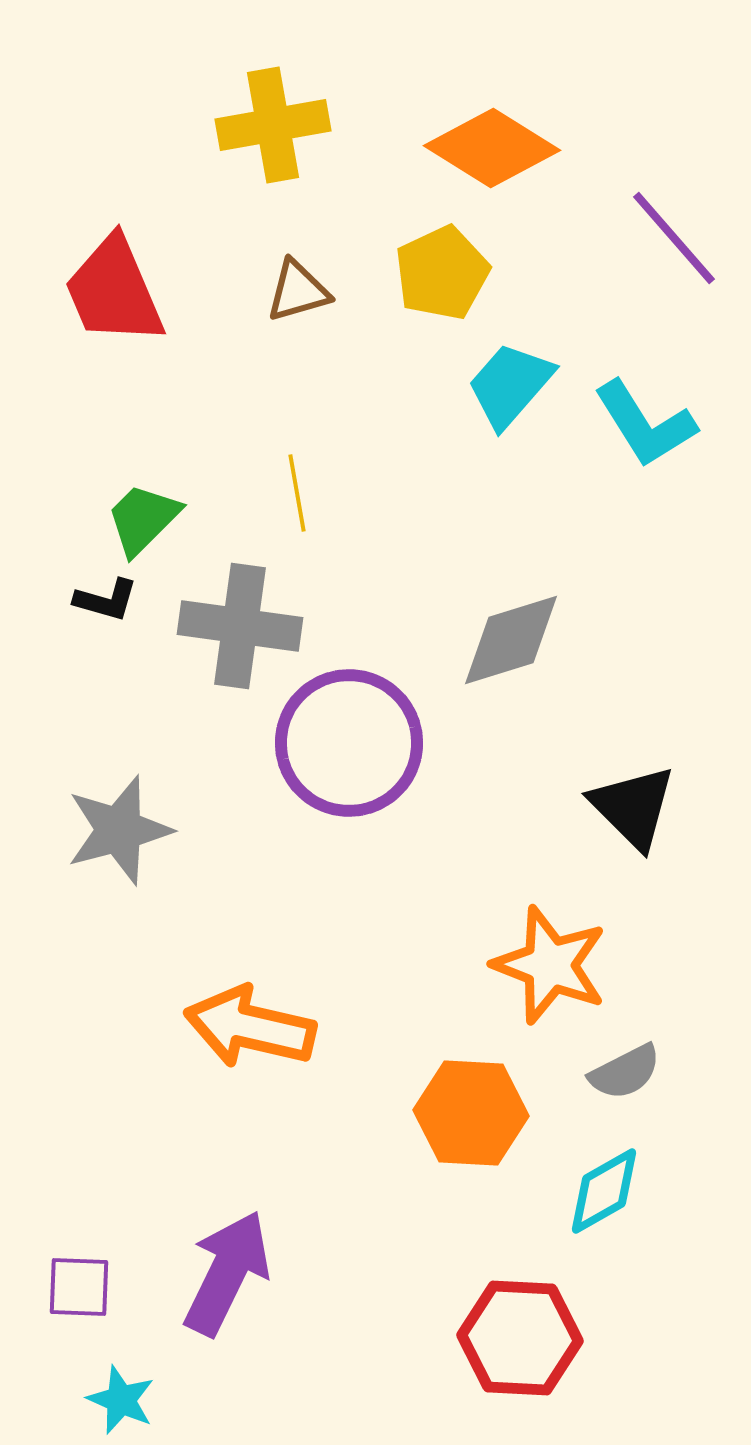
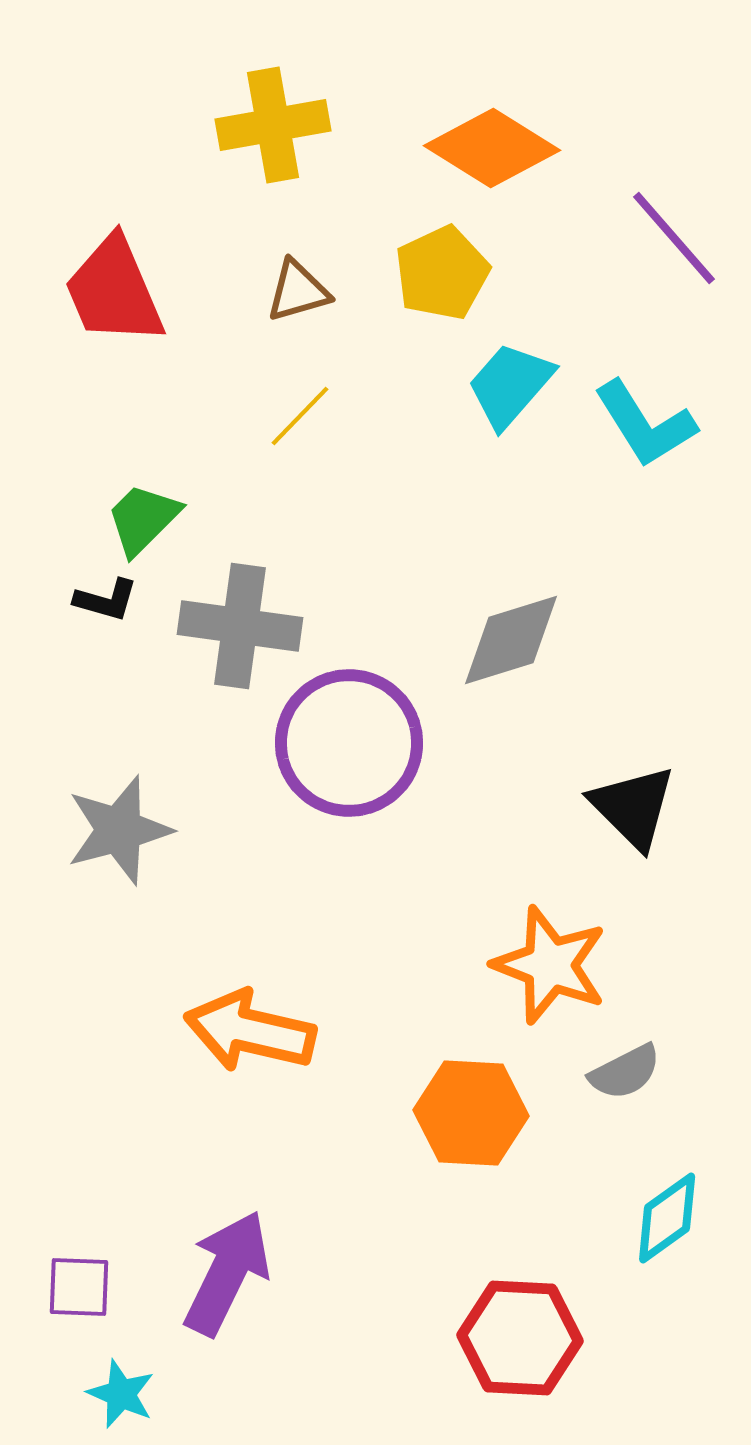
yellow line: moved 3 px right, 77 px up; rotated 54 degrees clockwise
orange arrow: moved 4 px down
cyan diamond: moved 63 px right, 27 px down; rotated 6 degrees counterclockwise
cyan star: moved 6 px up
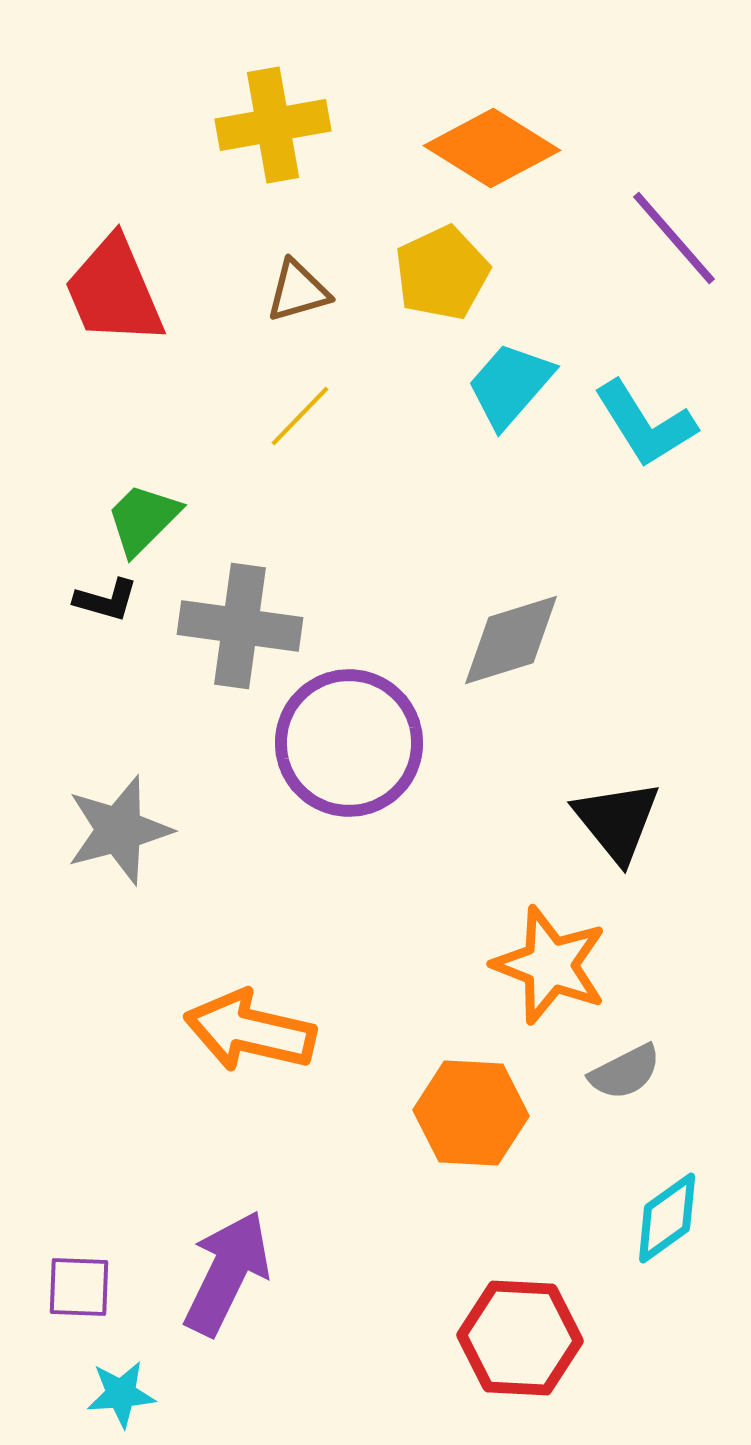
black triangle: moved 16 px left, 14 px down; rotated 6 degrees clockwise
cyan star: rotated 28 degrees counterclockwise
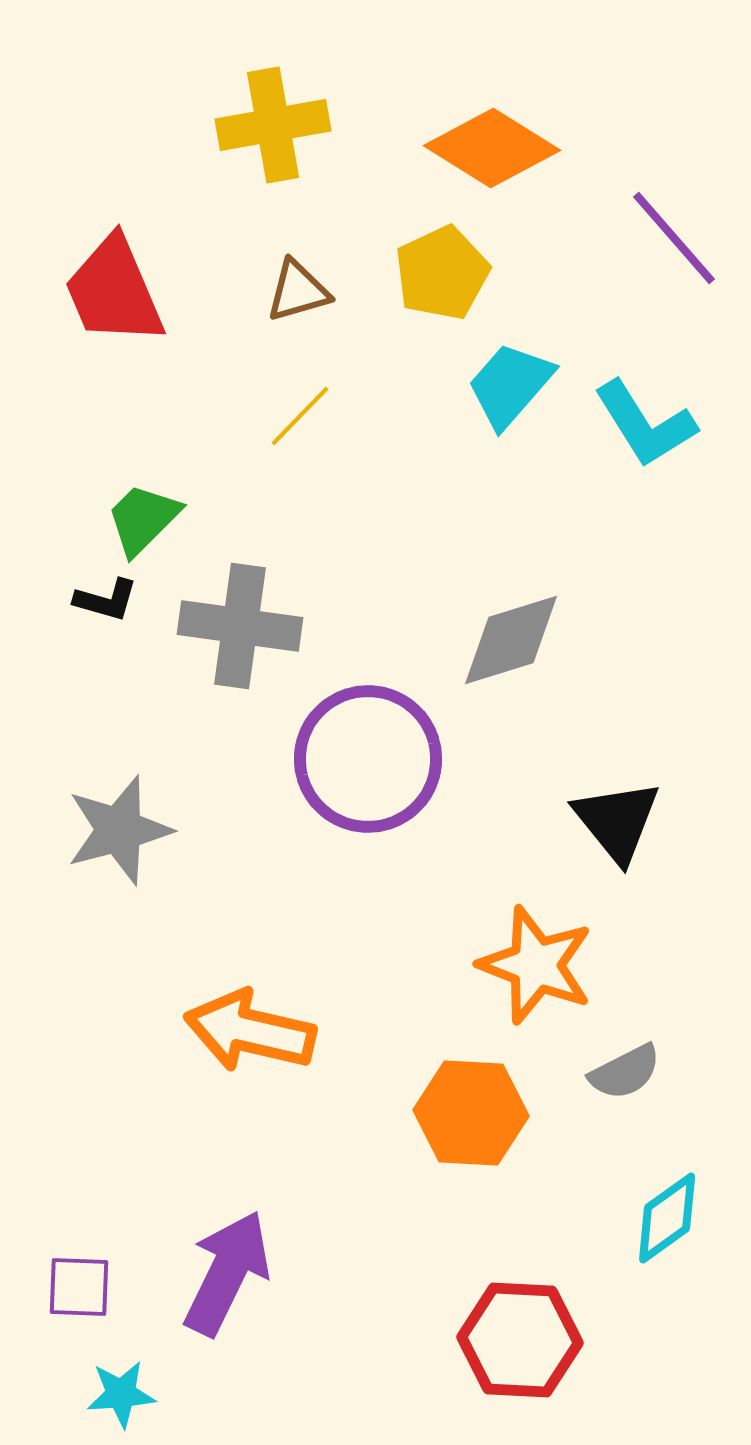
purple circle: moved 19 px right, 16 px down
orange star: moved 14 px left
red hexagon: moved 2 px down
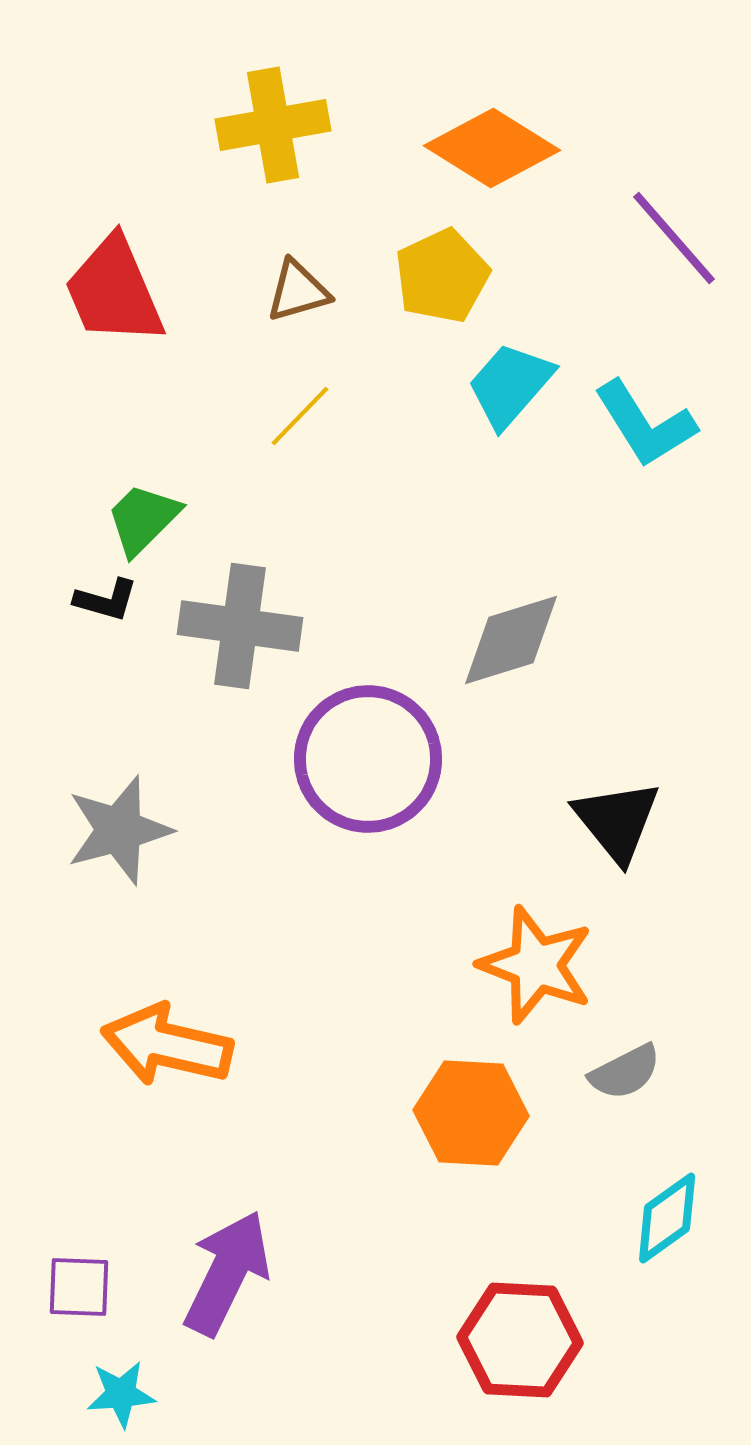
yellow pentagon: moved 3 px down
orange arrow: moved 83 px left, 14 px down
